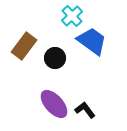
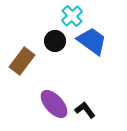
brown rectangle: moved 2 px left, 15 px down
black circle: moved 17 px up
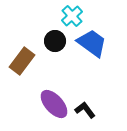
blue trapezoid: moved 2 px down
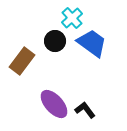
cyan cross: moved 2 px down
